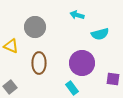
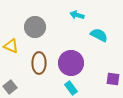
cyan semicircle: moved 1 px left, 1 px down; rotated 138 degrees counterclockwise
purple circle: moved 11 px left
cyan rectangle: moved 1 px left
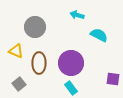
yellow triangle: moved 5 px right, 5 px down
gray square: moved 9 px right, 3 px up
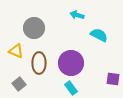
gray circle: moved 1 px left, 1 px down
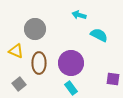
cyan arrow: moved 2 px right
gray circle: moved 1 px right, 1 px down
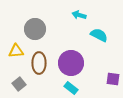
yellow triangle: rotated 28 degrees counterclockwise
cyan rectangle: rotated 16 degrees counterclockwise
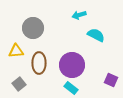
cyan arrow: rotated 32 degrees counterclockwise
gray circle: moved 2 px left, 1 px up
cyan semicircle: moved 3 px left
purple circle: moved 1 px right, 2 px down
purple square: moved 2 px left, 1 px down; rotated 16 degrees clockwise
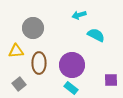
purple square: rotated 24 degrees counterclockwise
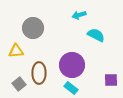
brown ellipse: moved 10 px down
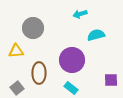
cyan arrow: moved 1 px right, 1 px up
cyan semicircle: rotated 42 degrees counterclockwise
purple circle: moved 5 px up
gray square: moved 2 px left, 4 px down
